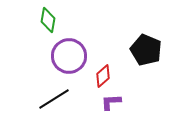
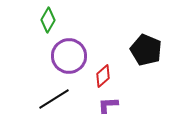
green diamond: rotated 20 degrees clockwise
purple L-shape: moved 3 px left, 3 px down
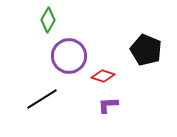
red diamond: rotated 60 degrees clockwise
black line: moved 12 px left
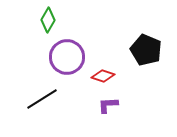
purple circle: moved 2 px left, 1 px down
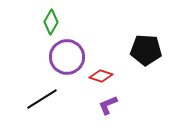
green diamond: moved 3 px right, 2 px down
black pentagon: rotated 20 degrees counterclockwise
red diamond: moved 2 px left
purple L-shape: rotated 20 degrees counterclockwise
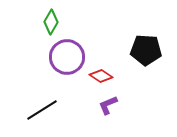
red diamond: rotated 15 degrees clockwise
black line: moved 11 px down
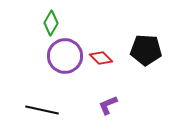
green diamond: moved 1 px down
purple circle: moved 2 px left, 1 px up
red diamond: moved 18 px up; rotated 10 degrees clockwise
black line: rotated 44 degrees clockwise
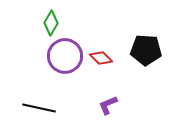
black line: moved 3 px left, 2 px up
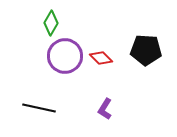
purple L-shape: moved 3 px left, 4 px down; rotated 35 degrees counterclockwise
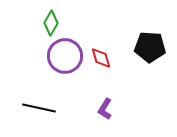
black pentagon: moved 4 px right, 3 px up
red diamond: rotated 30 degrees clockwise
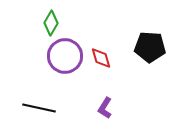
purple L-shape: moved 1 px up
